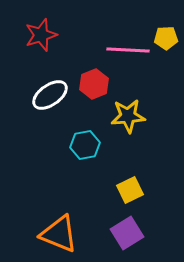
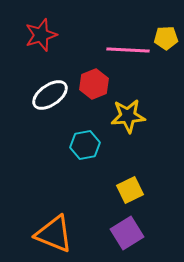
orange triangle: moved 5 px left
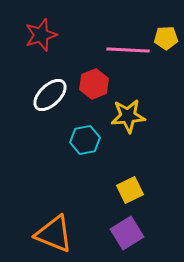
white ellipse: rotated 9 degrees counterclockwise
cyan hexagon: moved 5 px up
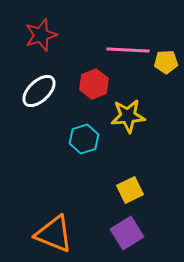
yellow pentagon: moved 24 px down
white ellipse: moved 11 px left, 4 px up
cyan hexagon: moved 1 px left, 1 px up; rotated 8 degrees counterclockwise
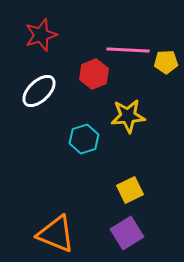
red hexagon: moved 10 px up
orange triangle: moved 2 px right
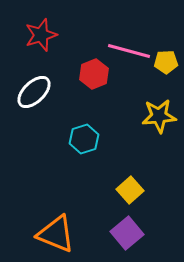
pink line: moved 1 px right, 1 px down; rotated 12 degrees clockwise
white ellipse: moved 5 px left, 1 px down
yellow star: moved 31 px right
yellow square: rotated 16 degrees counterclockwise
purple square: rotated 8 degrees counterclockwise
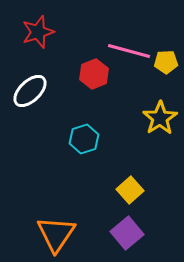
red star: moved 3 px left, 3 px up
white ellipse: moved 4 px left, 1 px up
yellow star: moved 1 px right, 2 px down; rotated 28 degrees counterclockwise
orange triangle: rotated 42 degrees clockwise
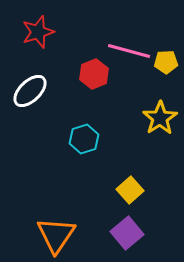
orange triangle: moved 1 px down
